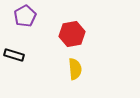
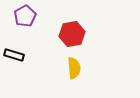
yellow semicircle: moved 1 px left, 1 px up
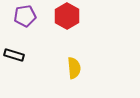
purple pentagon: rotated 20 degrees clockwise
red hexagon: moved 5 px left, 18 px up; rotated 20 degrees counterclockwise
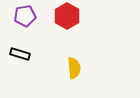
black rectangle: moved 6 px right, 1 px up
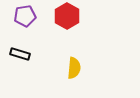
yellow semicircle: rotated 10 degrees clockwise
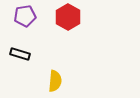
red hexagon: moved 1 px right, 1 px down
yellow semicircle: moved 19 px left, 13 px down
